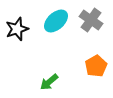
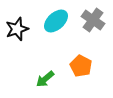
gray cross: moved 2 px right
orange pentagon: moved 15 px left; rotated 15 degrees counterclockwise
green arrow: moved 4 px left, 3 px up
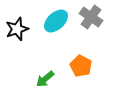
gray cross: moved 2 px left, 3 px up
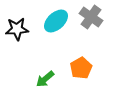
black star: rotated 15 degrees clockwise
orange pentagon: moved 2 px down; rotated 15 degrees clockwise
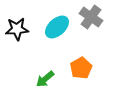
cyan ellipse: moved 1 px right, 6 px down
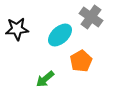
cyan ellipse: moved 3 px right, 8 px down
orange pentagon: moved 7 px up
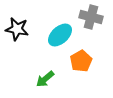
gray cross: rotated 20 degrees counterclockwise
black star: rotated 15 degrees clockwise
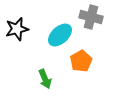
black star: rotated 25 degrees counterclockwise
green arrow: rotated 72 degrees counterclockwise
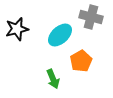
green arrow: moved 8 px right
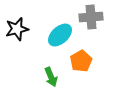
gray cross: rotated 20 degrees counterclockwise
green arrow: moved 2 px left, 2 px up
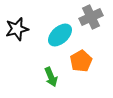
gray cross: rotated 20 degrees counterclockwise
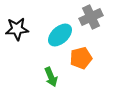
black star: rotated 10 degrees clockwise
orange pentagon: moved 3 px up; rotated 15 degrees clockwise
